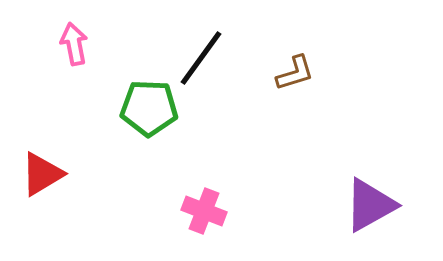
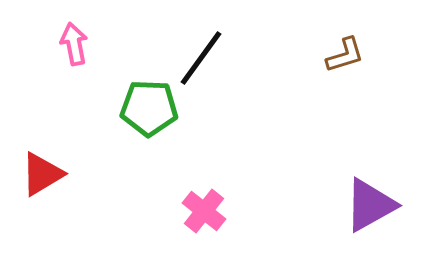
brown L-shape: moved 50 px right, 18 px up
pink cross: rotated 18 degrees clockwise
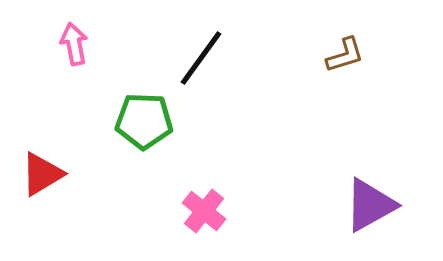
green pentagon: moved 5 px left, 13 px down
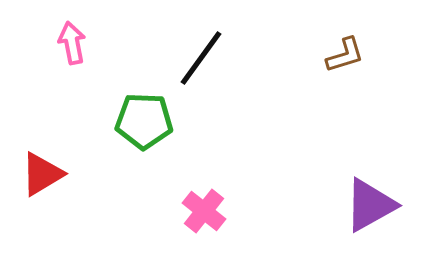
pink arrow: moved 2 px left, 1 px up
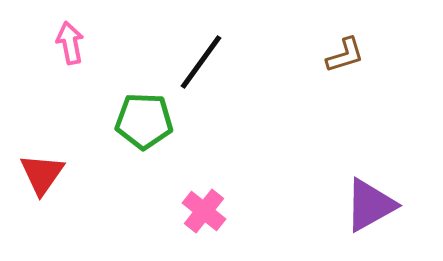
pink arrow: moved 2 px left
black line: moved 4 px down
red triangle: rotated 24 degrees counterclockwise
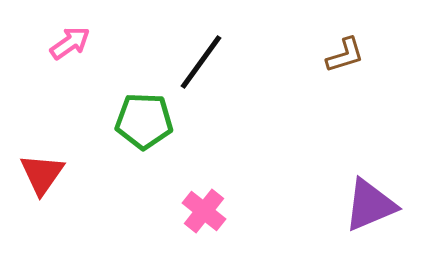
pink arrow: rotated 66 degrees clockwise
purple triangle: rotated 6 degrees clockwise
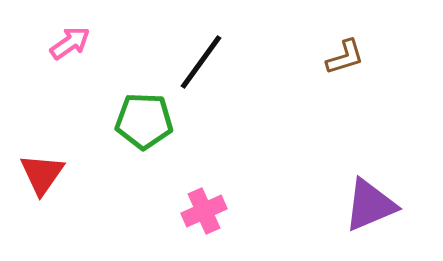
brown L-shape: moved 2 px down
pink cross: rotated 27 degrees clockwise
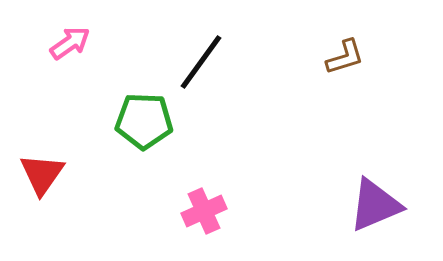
purple triangle: moved 5 px right
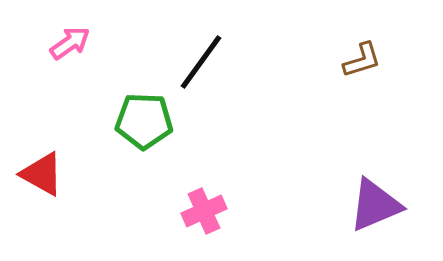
brown L-shape: moved 17 px right, 3 px down
red triangle: rotated 36 degrees counterclockwise
